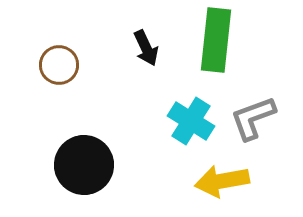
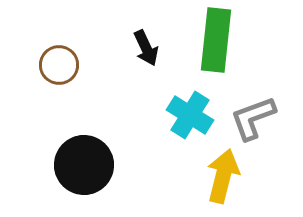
cyan cross: moved 1 px left, 6 px up
yellow arrow: moved 1 px right, 5 px up; rotated 114 degrees clockwise
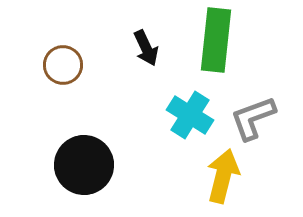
brown circle: moved 4 px right
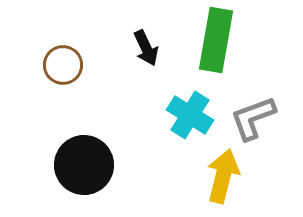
green rectangle: rotated 4 degrees clockwise
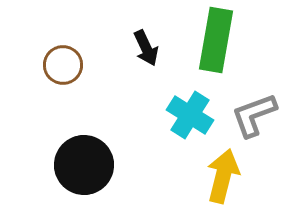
gray L-shape: moved 1 px right, 3 px up
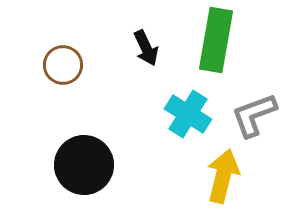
cyan cross: moved 2 px left, 1 px up
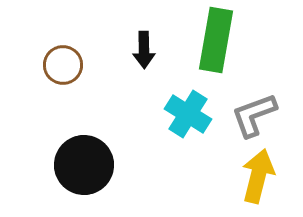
black arrow: moved 2 px left, 2 px down; rotated 24 degrees clockwise
yellow arrow: moved 35 px right
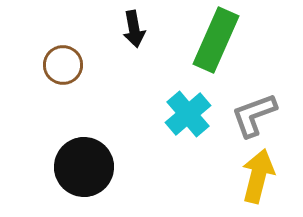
green rectangle: rotated 14 degrees clockwise
black arrow: moved 10 px left, 21 px up; rotated 9 degrees counterclockwise
cyan cross: rotated 18 degrees clockwise
black circle: moved 2 px down
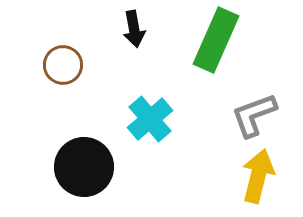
cyan cross: moved 38 px left, 5 px down
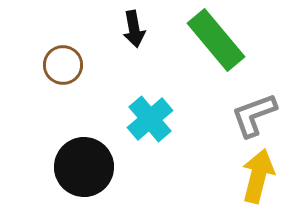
green rectangle: rotated 64 degrees counterclockwise
